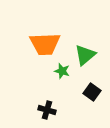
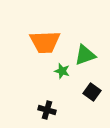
orange trapezoid: moved 2 px up
green triangle: rotated 20 degrees clockwise
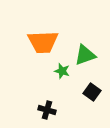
orange trapezoid: moved 2 px left
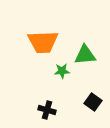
green triangle: rotated 15 degrees clockwise
green star: rotated 21 degrees counterclockwise
black square: moved 1 px right, 10 px down
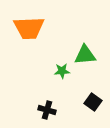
orange trapezoid: moved 14 px left, 14 px up
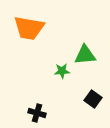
orange trapezoid: rotated 12 degrees clockwise
black square: moved 3 px up
black cross: moved 10 px left, 3 px down
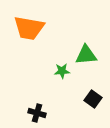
green triangle: moved 1 px right
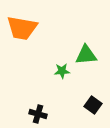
orange trapezoid: moved 7 px left
black square: moved 6 px down
black cross: moved 1 px right, 1 px down
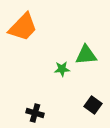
orange trapezoid: moved 1 px right, 1 px up; rotated 56 degrees counterclockwise
green star: moved 2 px up
black cross: moved 3 px left, 1 px up
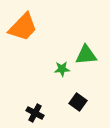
black square: moved 15 px left, 3 px up
black cross: rotated 12 degrees clockwise
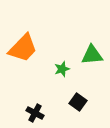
orange trapezoid: moved 21 px down
green triangle: moved 6 px right
green star: rotated 14 degrees counterclockwise
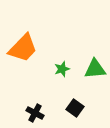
green triangle: moved 3 px right, 14 px down
black square: moved 3 px left, 6 px down
